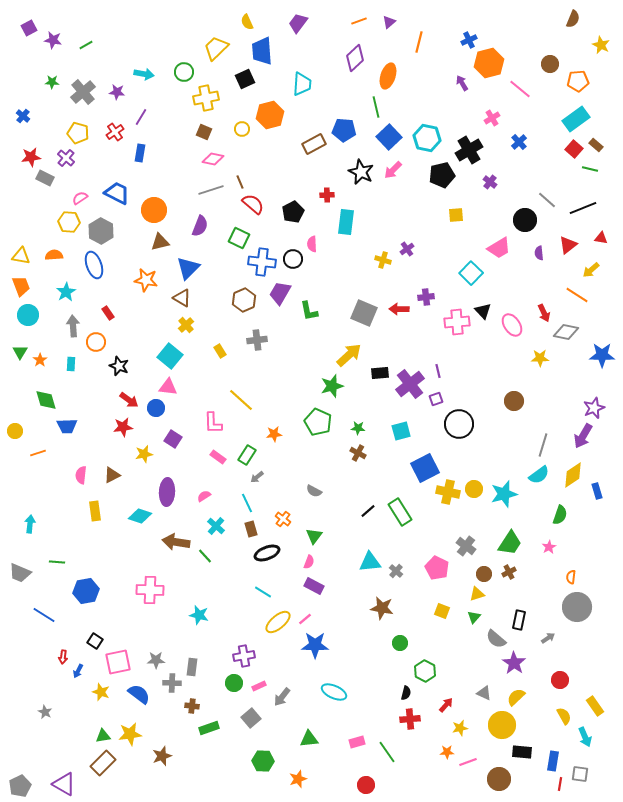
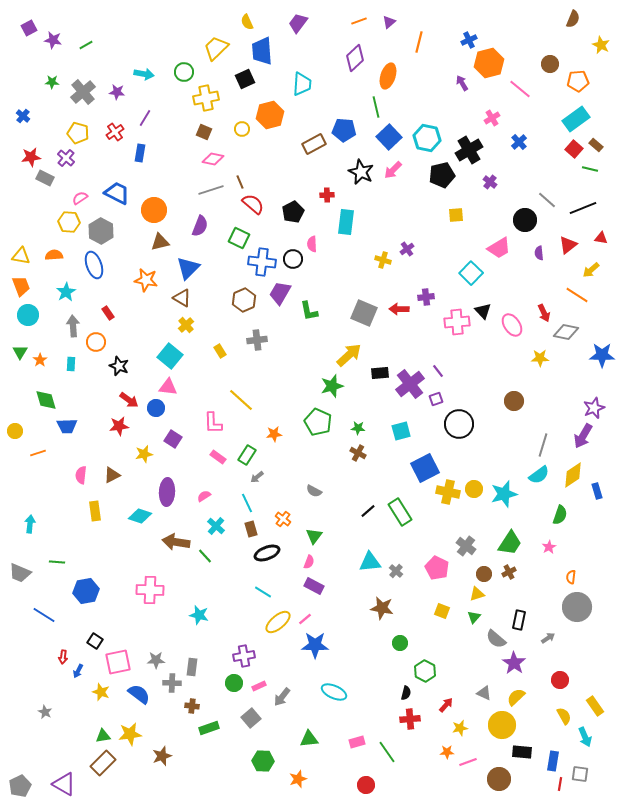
purple line at (141, 117): moved 4 px right, 1 px down
purple line at (438, 371): rotated 24 degrees counterclockwise
red star at (123, 427): moved 4 px left, 1 px up
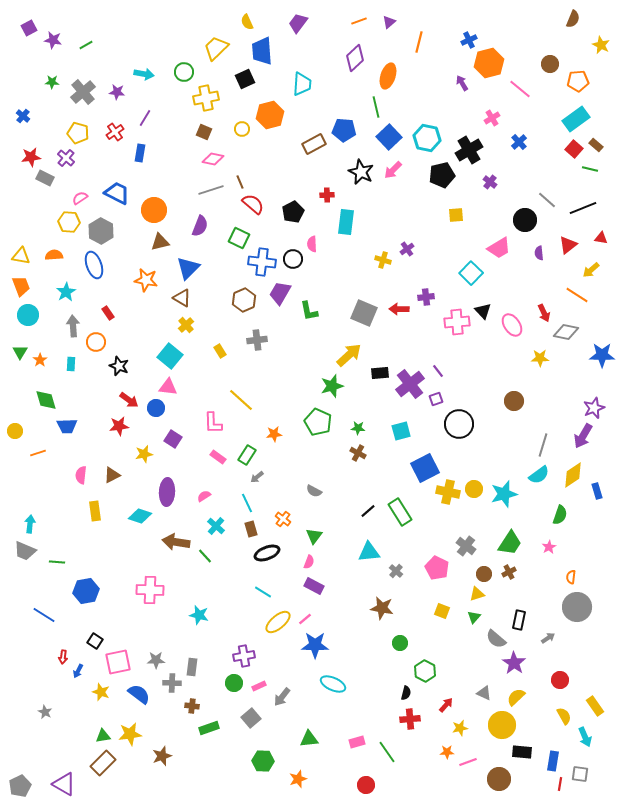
cyan triangle at (370, 562): moved 1 px left, 10 px up
gray trapezoid at (20, 573): moved 5 px right, 22 px up
cyan ellipse at (334, 692): moved 1 px left, 8 px up
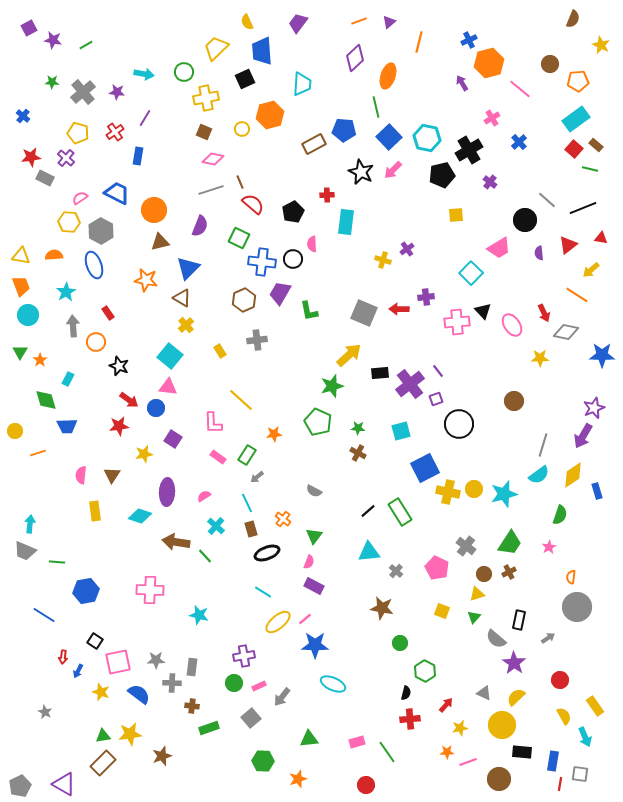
blue rectangle at (140, 153): moved 2 px left, 3 px down
cyan rectangle at (71, 364): moved 3 px left, 15 px down; rotated 24 degrees clockwise
brown triangle at (112, 475): rotated 30 degrees counterclockwise
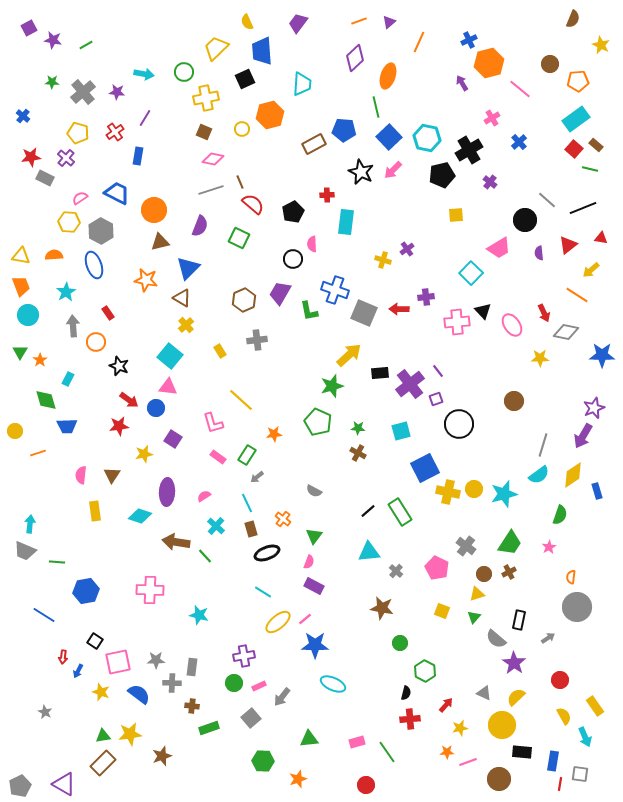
orange line at (419, 42): rotated 10 degrees clockwise
blue cross at (262, 262): moved 73 px right, 28 px down; rotated 12 degrees clockwise
pink L-shape at (213, 423): rotated 15 degrees counterclockwise
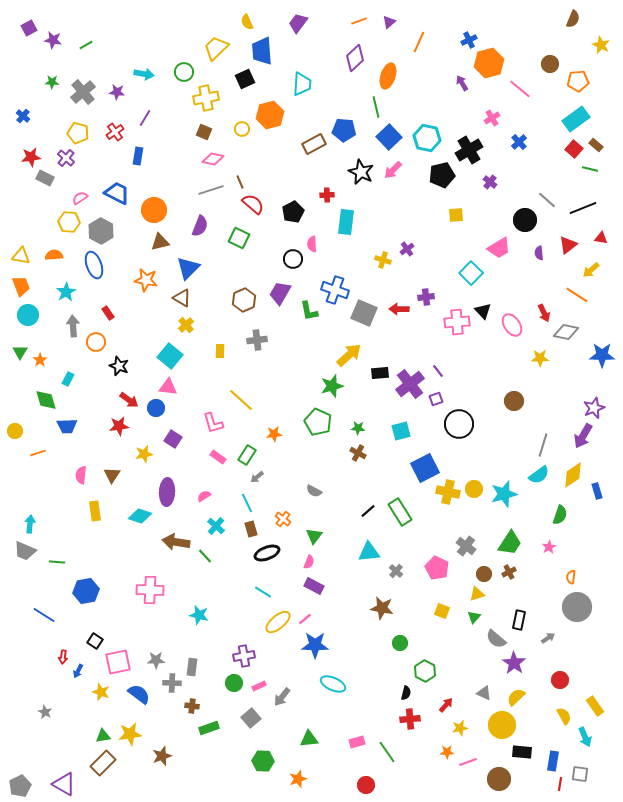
yellow rectangle at (220, 351): rotated 32 degrees clockwise
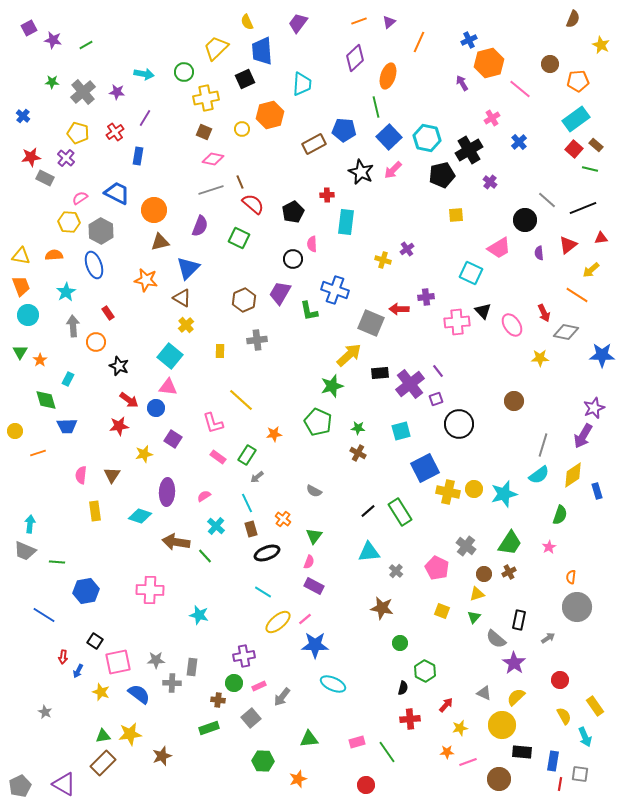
red triangle at (601, 238): rotated 16 degrees counterclockwise
cyan square at (471, 273): rotated 20 degrees counterclockwise
gray square at (364, 313): moved 7 px right, 10 px down
black semicircle at (406, 693): moved 3 px left, 5 px up
brown cross at (192, 706): moved 26 px right, 6 px up
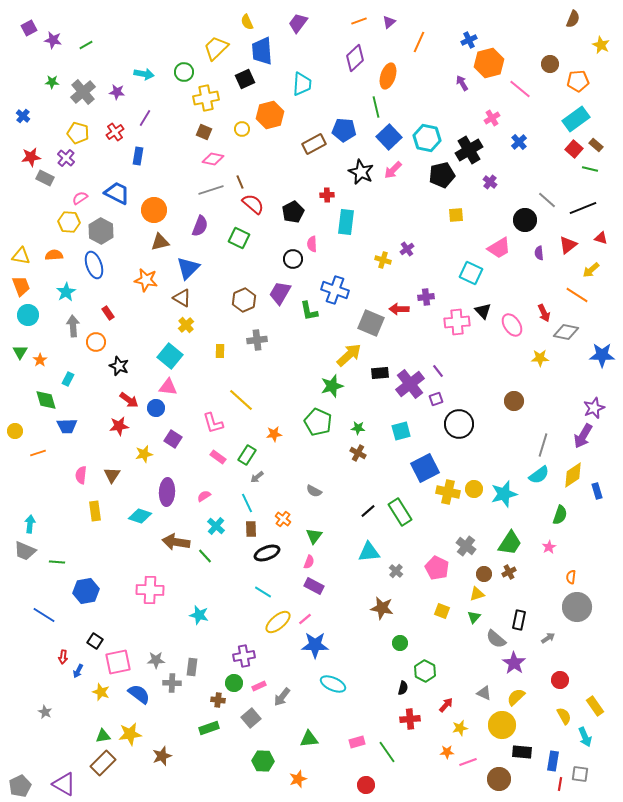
red triangle at (601, 238): rotated 24 degrees clockwise
brown rectangle at (251, 529): rotated 14 degrees clockwise
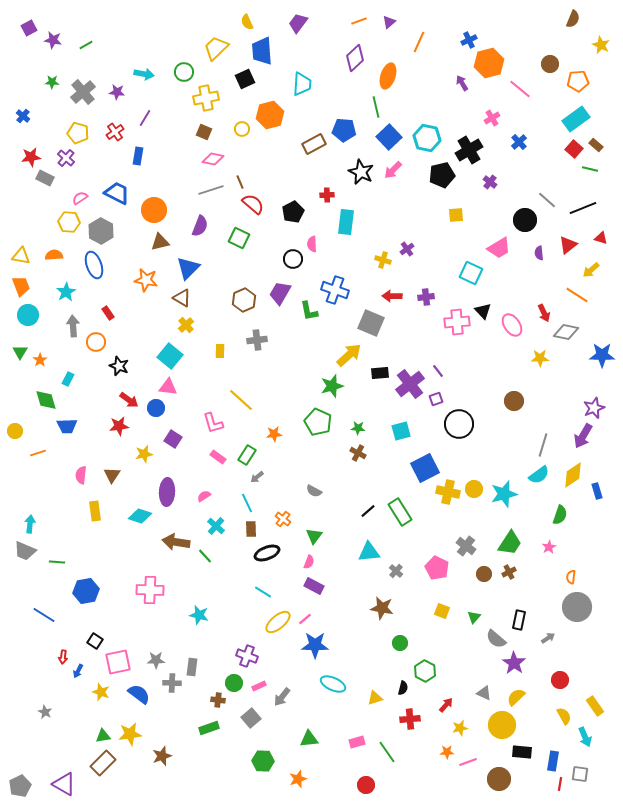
red arrow at (399, 309): moved 7 px left, 13 px up
yellow triangle at (477, 594): moved 102 px left, 104 px down
purple cross at (244, 656): moved 3 px right; rotated 30 degrees clockwise
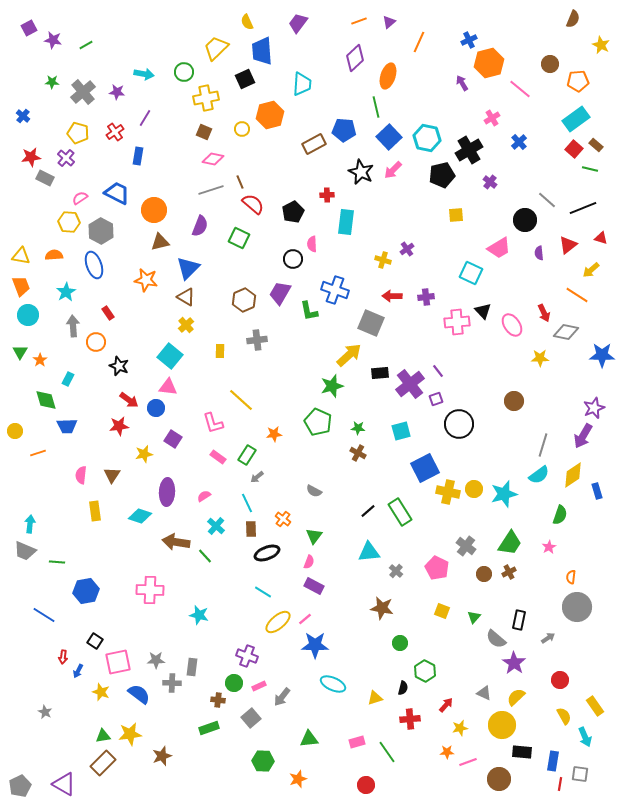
brown triangle at (182, 298): moved 4 px right, 1 px up
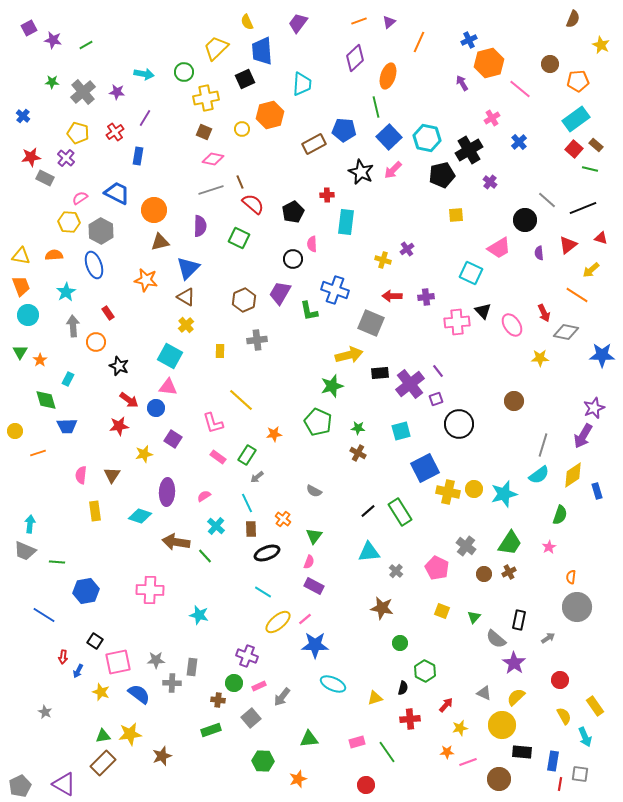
purple semicircle at (200, 226): rotated 20 degrees counterclockwise
yellow arrow at (349, 355): rotated 28 degrees clockwise
cyan square at (170, 356): rotated 10 degrees counterclockwise
green rectangle at (209, 728): moved 2 px right, 2 px down
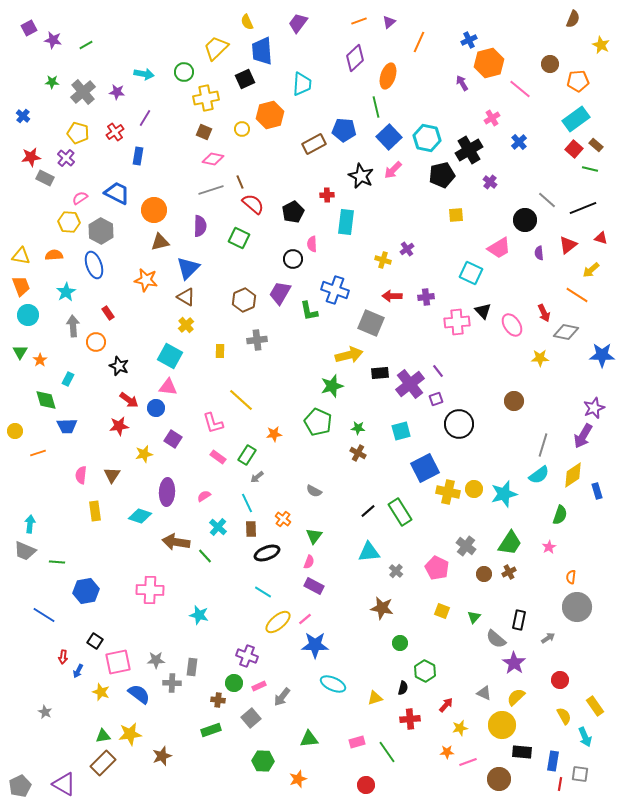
black star at (361, 172): moved 4 px down
cyan cross at (216, 526): moved 2 px right, 1 px down
